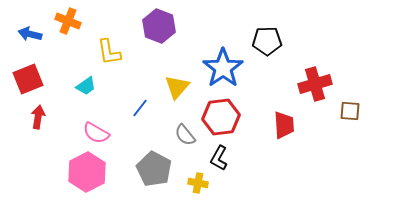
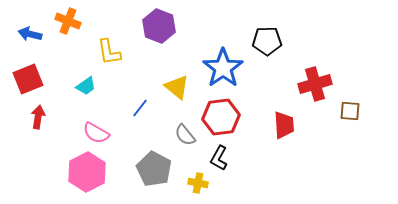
yellow triangle: rotated 32 degrees counterclockwise
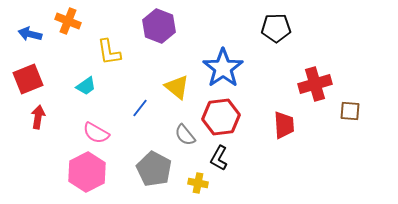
black pentagon: moved 9 px right, 13 px up
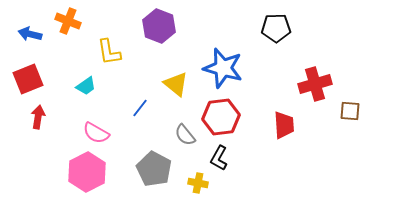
blue star: rotated 21 degrees counterclockwise
yellow triangle: moved 1 px left, 3 px up
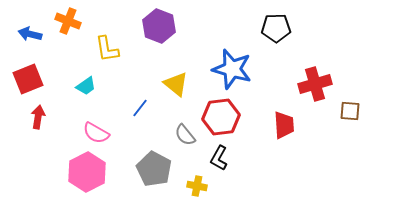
yellow L-shape: moved 2 px left, 3 px up
blue star: moved 9 px right, 1 px down
yellow cross: moved 1 px left, 3 px down
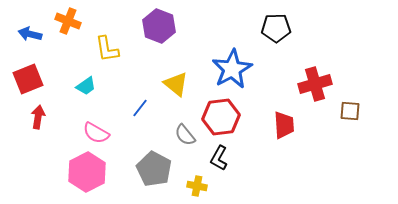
blue star: rotated 27 degrees clockwise
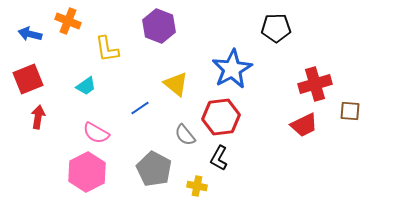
blue line: rotated 18 degrees clockwise
red trapezoid: moved 20 px right; rotated 68 degrees clockwise
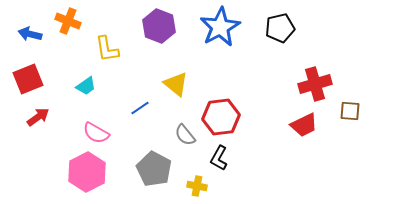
black pentagon: moved 4 px right; rotated 12 degrees counterclockwise
blue star: moved 12 px left, 42 px up
red arrow: rotated 45 degrees clockwise
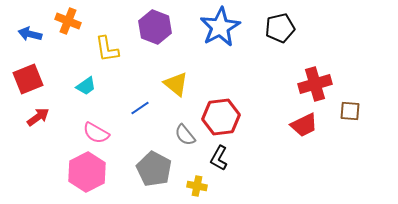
purple hexagon: moved 4 px left, 1 px down
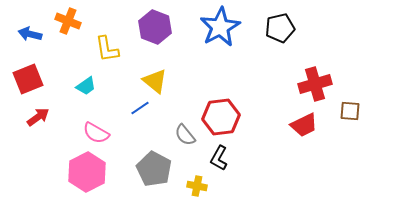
yellow triangle: moved 21 px left, 3 px up
